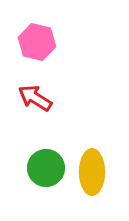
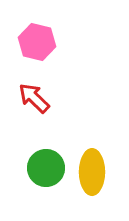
red arrow: moved 1 px left; rotated 12 degrees clockwise
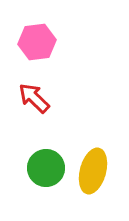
pink hexagon: rotated 21 degrees counterclockwise
yellow ellipse: moved 1 px right, 1 px up; rotated 15 degrees clockwise
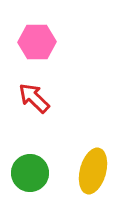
pink hexagon: rotated 6 degrees clockwise
green circle: moved 16 px left, 5 px down
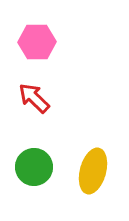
green circle: moved 4 px right, 6 px up
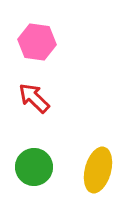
pink hexagon: rotated 9 degrees clockwise
yellow ellipse: moved 5 px right, 1 px up
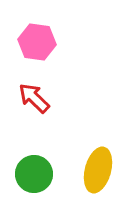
green circle: moved 7 px down
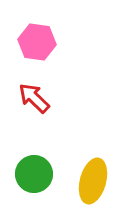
yellow ellipse: moved 5 px left, 11 px down
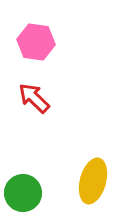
pink hexagon: moved 1 px left
green circle: moved 11 px left, 19 px down
